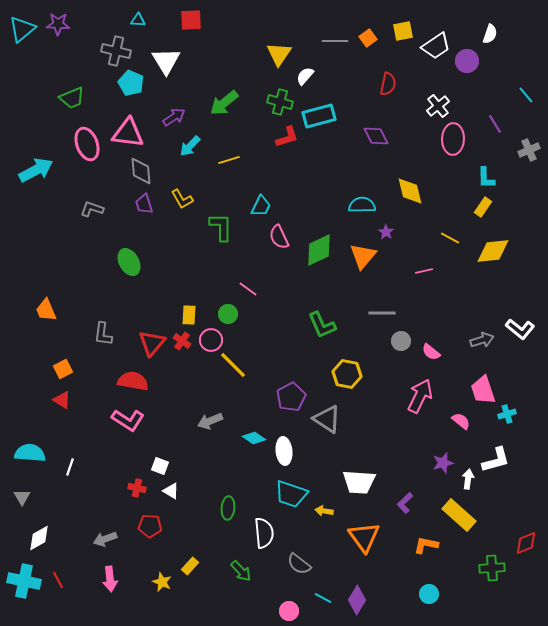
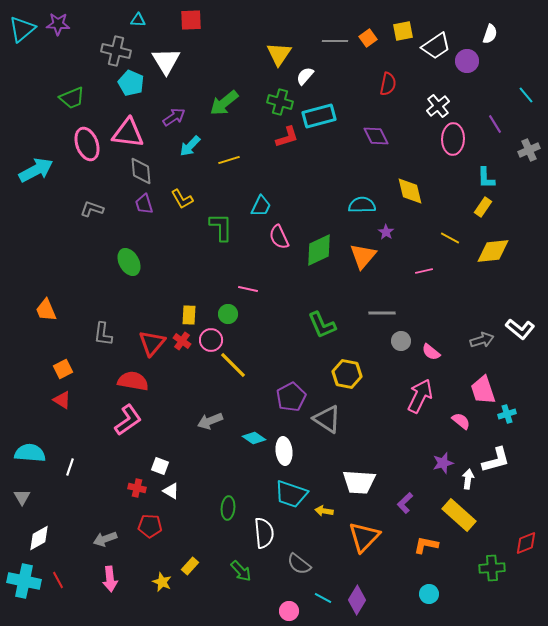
pink line at (248, 289): rotated 24 degrees counterclockwise
pink L-shape at (128, 420): rotated 68 degrees counterclockwise
orange triangle at (364, 537): rotated 20 degrees clockwise
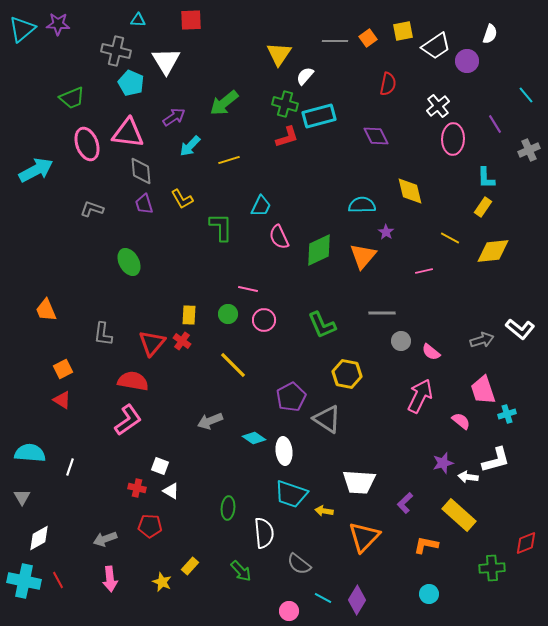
green cross at (280, 102): moved 5 px right, 2 px down
pink circle at (211, 340): moved 53 px right, 20 px up
white arrow at (468, 479): moved 2 px up; rotated 90 degrees counterclockwise
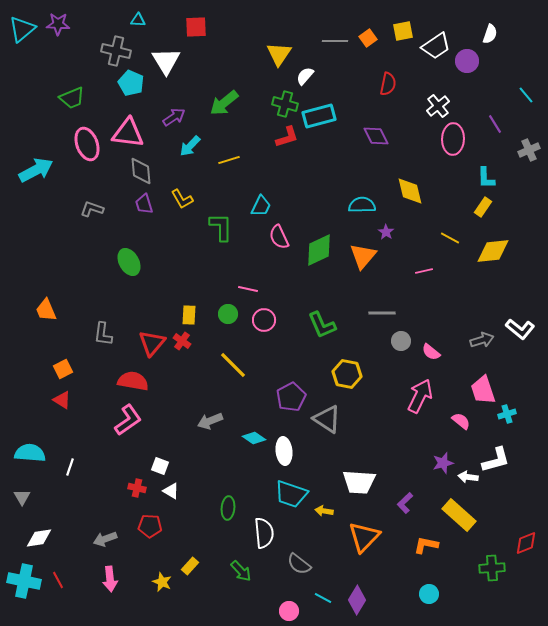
red square at (191, 20): moved 5 px right, 7 px down
white diamond at (39, 538): rotated 20 degrees clockwise
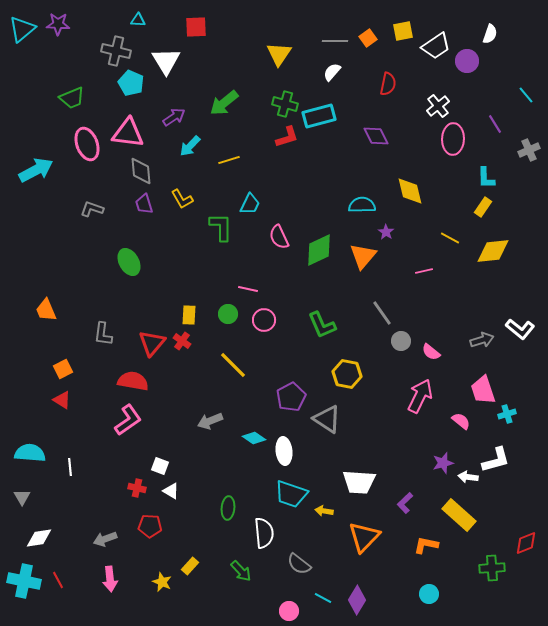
white semicircle at (305, 76): moved 27 px right, 4 px up
cyan trapezoid at (261, 206): moved 11 px left, 2 px up
gray line at (382, 313): rotated 56 degrees clockwise
white line at (70, 467): rotated 24 degrees counterclockwise
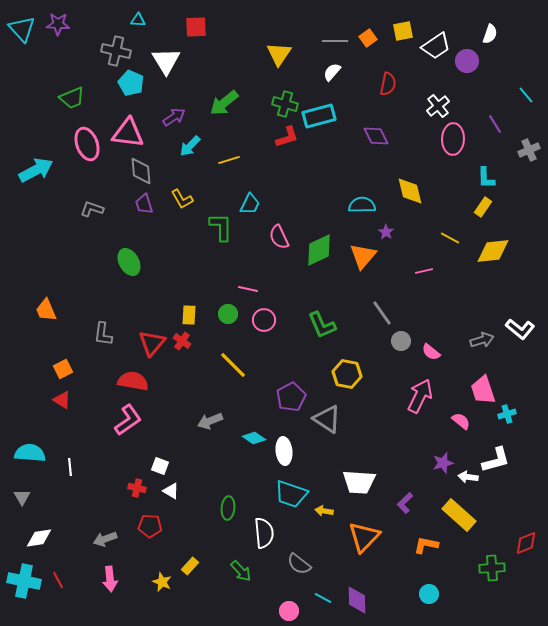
cyan triangle at (22, 29): rotated 32 degrees counterclockwise
purple diamond at (357, 600): rotated 32 degrees counterclockwise
